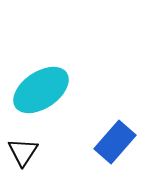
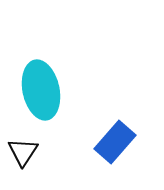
cyan ellipse: rotated 68 degrees counterclockwise
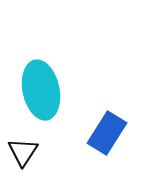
blue rectangle: moved 8 px left, 9 px up; rotated 9 degrees counterclockwise
